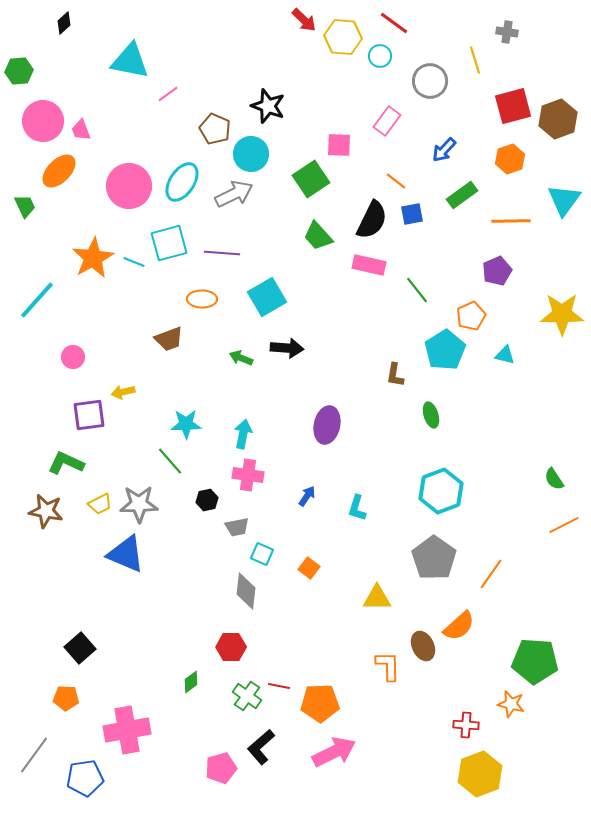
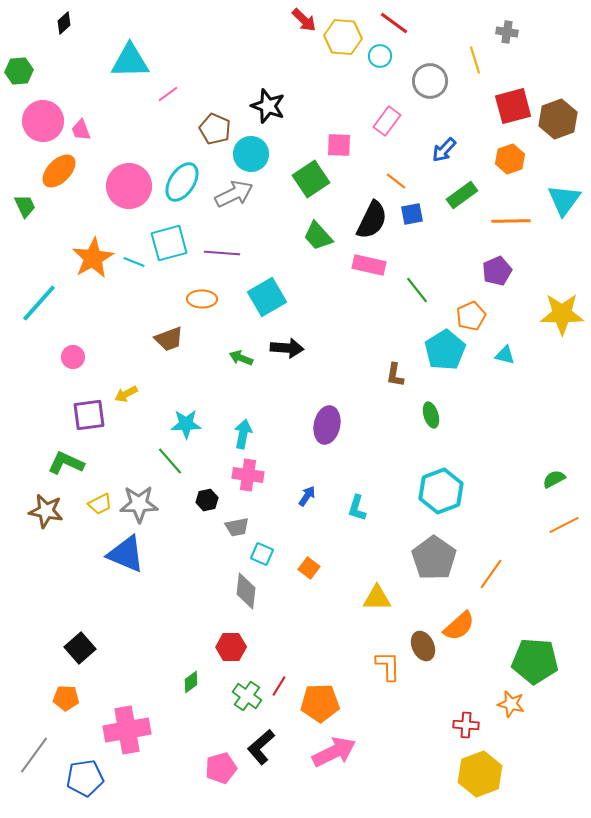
cyan triangle at (130, 61): rotated 12 degrees counterclockwise
cyan line at (37, 300): moved 2 px right, 3 px down
yellow arrow at (123, 392): moved 3 px right, 2 px down; rotated 15 degrees counterclockwise
green semicircle at (554, 479): rotated 95 degrees clockwise
red line at (279, 686): rotated 70 degrees counterclockwise
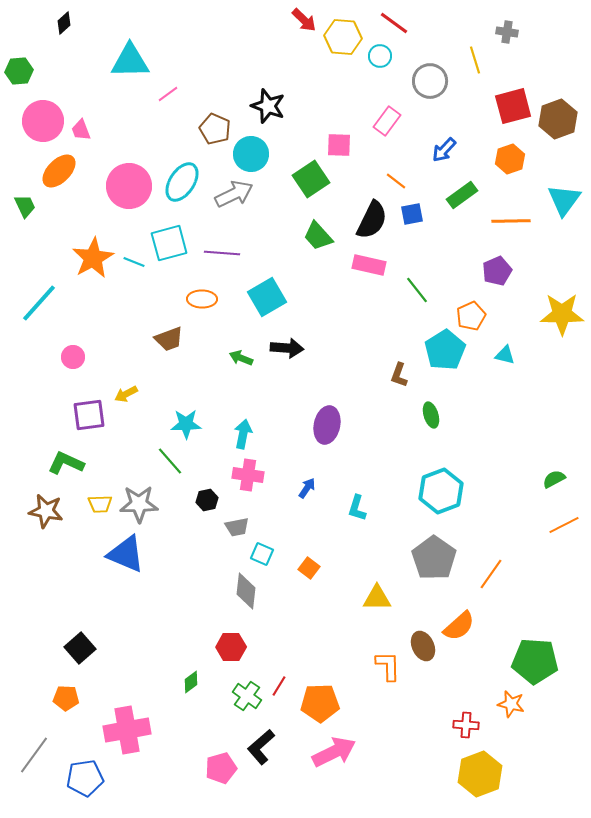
brown L-shape at (395, 375): moved 4 px right; rotated 10 degrees clockwise
blue arrow at (307, 496): moved 8 px up
yellow trapezoid at (100, 504): rotated 25 degrees clockwise
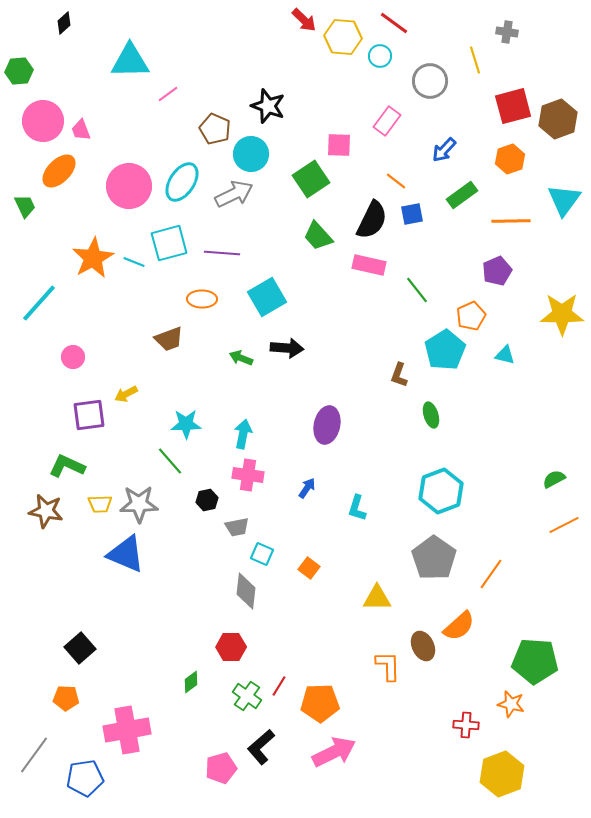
green L-shape at (66, 463): moved 1 px right, 3 px down
yellow hexagon at (480, 774): moved 22 px right
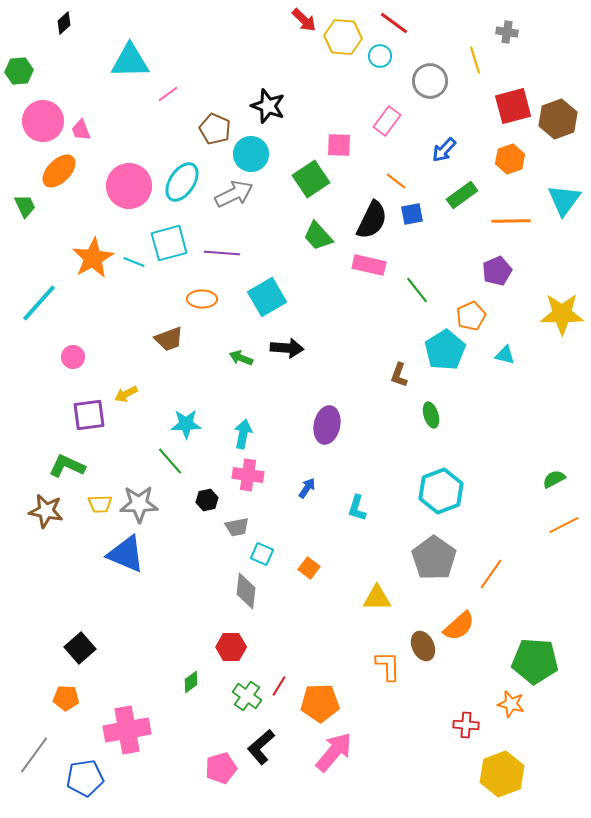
pink arrow at (334, 752): rotated 24 degrees counterclockwise
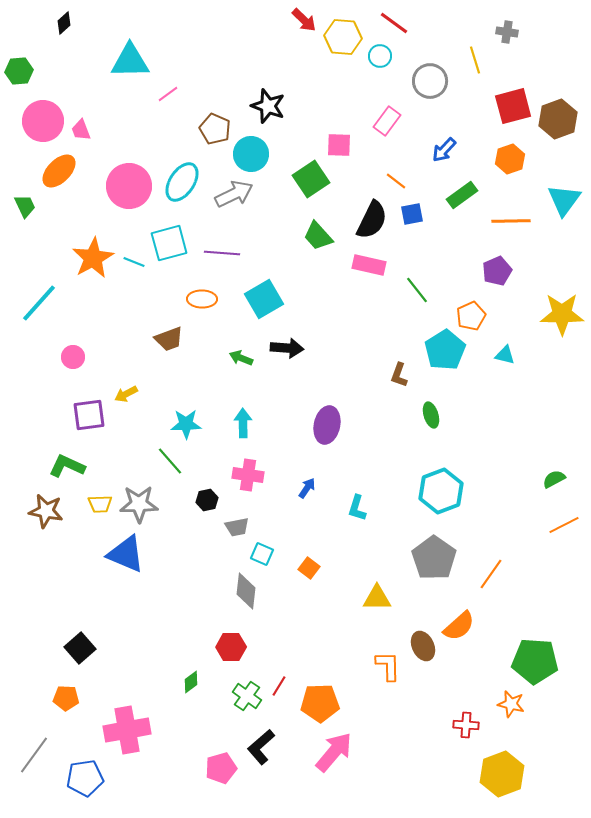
cyan square at (267, 297): moved 3 px left, 2 px down
cyan arrow at (243, 434): moved 11 px up; rotated 12 degrees counterclockwise
